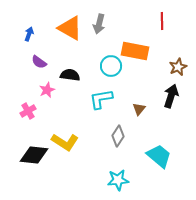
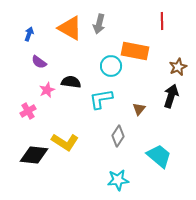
black semicircle: moved 1 px right, 7 px down
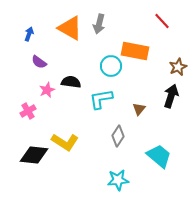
red line: rotated 42 degrees counterclockwise
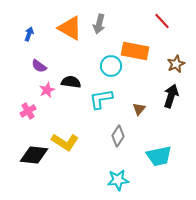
purple semicircle: moved 4 px down
brown star: moved 2 px left, 3 px up
cyan trapezoid: rotated 128 degrees clockwise
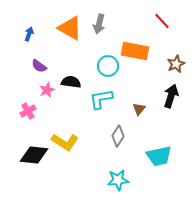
cyan circle: moved 3 px left
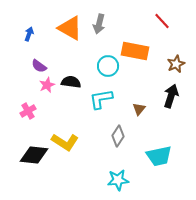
pink star: moved 5 px up
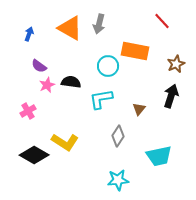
black diamond: rotated 24 degrees clockwise
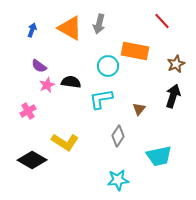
blue arrow: moved 3 px right, 4 px up
black arrow: moved 2 px right
black diamond: moved 2 px left, 5 px down
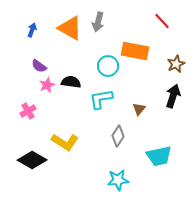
gray arrow: moved 1 px left, 2 px up
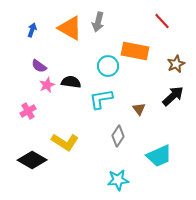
black arrow: rotated 30 degrees clockwise
brown triangle: rotated 16 degrees counterclockwise
cyan trapezoid: rotated 12 degrees counterclockwise
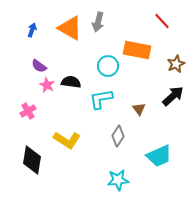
orange rectangle: moved 2 px right, 1 px up
pink star: rotated 21 degrees counterclockwise
yellow L-shape: moved 2 px right, 2 px up
black diamond: rotated 68 degrees clockwise
